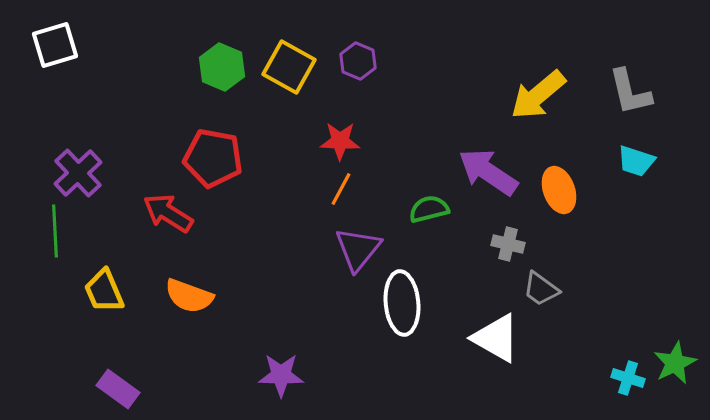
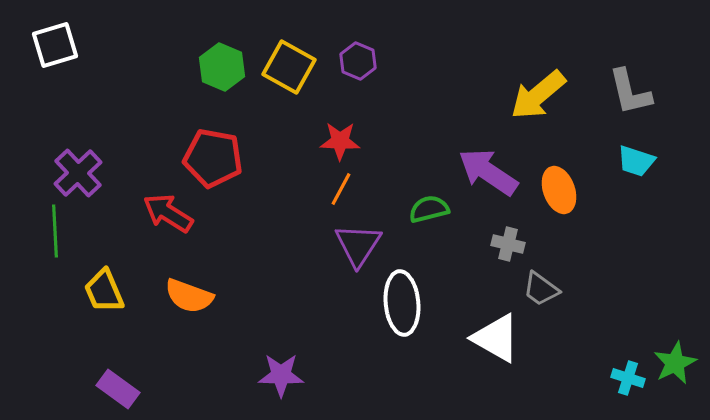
purple triangle: moved 4 px up; rotated 6 degrees counterclockwise
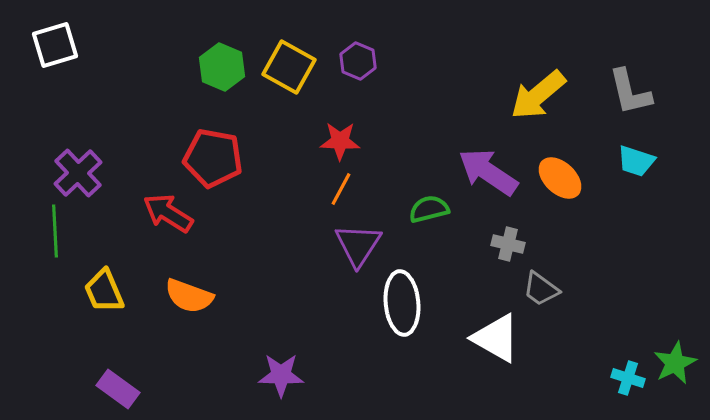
orange ellipse: moved 1 px right, 12 px up; rotated 27 degrees counterclockwise
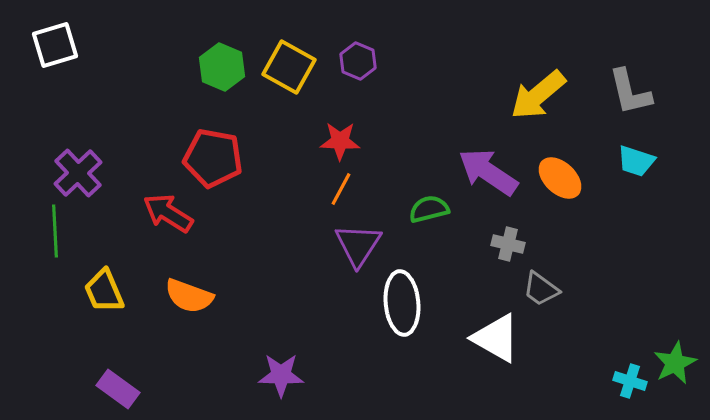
cyan cross: moved 2 px right, 3 px down
